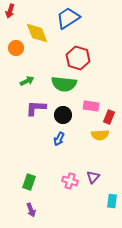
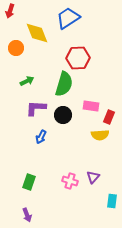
red hexagon: rotated 20 degrees counterclockwise
green semicircle: rotated 80 degrees counterclockwise
blue arrow: moved 18 px left, 2 px up
purple arrow: moved 4 px left, 5 px down
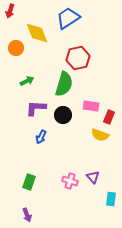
red hexagon: rotated 10 degrees counterclockwise
yellow semicircle: rotated 24 degrees clockwise
purple triangle: rotated 24 degrees counterclockwise
cyan rectangle: moved 1 px left, 2 px up
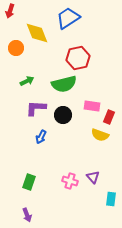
green semicircle: rotated 60 degrees clockwise
pink rectangle: moved 1 px right
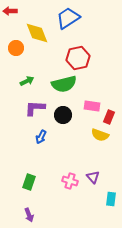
red arrow: rotated 72 degrees clockwise
purple L-shape: moved 1 px left
purple arrow: moved 2 px right
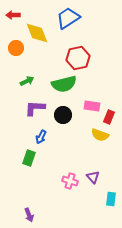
red arrow: moved 3 px right, 4 px down
green rectangle: moved 24 px up
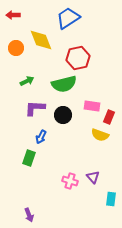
yellow diamond: moved 4 px right, 7 px down
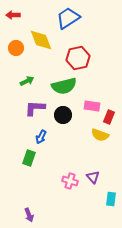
green semicircle: moved 2 px down
